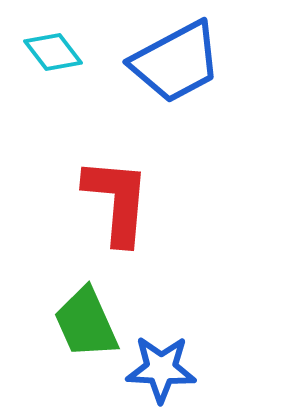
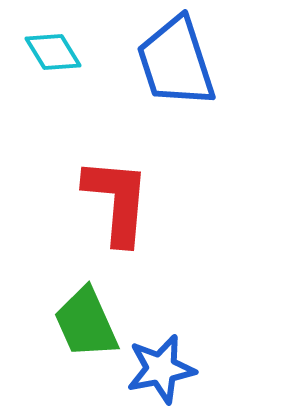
cyan diamond: rotated 6 degrees clockwise
blue trapezoid: rotated 100 degrees clockwise
blue star: rotated 14 degrees counterclockwise
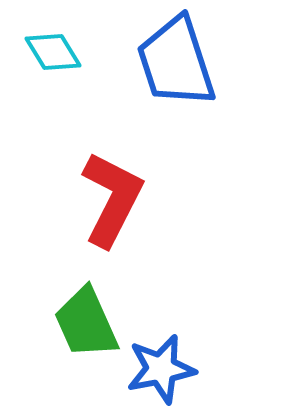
red L-shape: moved 5 px left, 2 px up; rotated 22 degrees clockwise
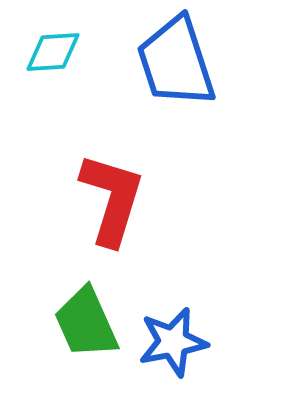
cyan diamond: rotated 62 degrees counterclockwise
red L-shape: rotated 10 degrees counterclockwise
blue star: moved 12 px right, 27 px up
